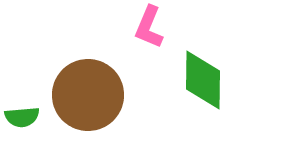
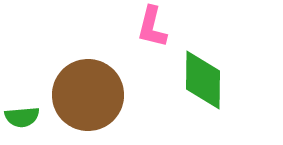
pink L-shape: moved 3 px right; rotated 9 degrees counterclockwise
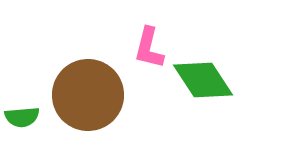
pink L-shape: moved 3 px left, 21 px down
green diamond: rotated 34 degrees counterclockwise
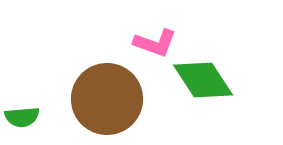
pink L-shape: moved 6 px right, 5 px up; rotated 84 degrees counterclockwise
brown circle: moved 19 px right, 4 px down
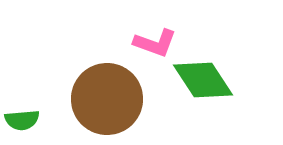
green semicircle: moved 3 px down
